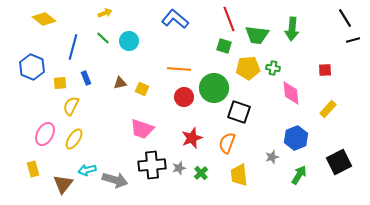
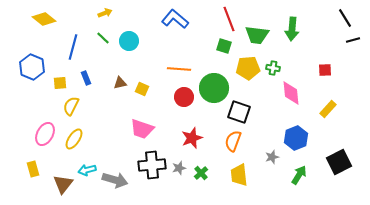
orange semicircle at (227, 143): moved 6 px right, 2 px up
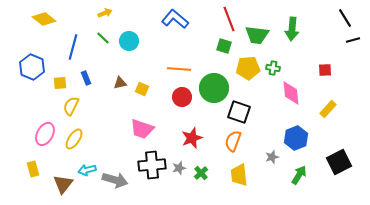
red circle at (184, 97): moved 2 px left
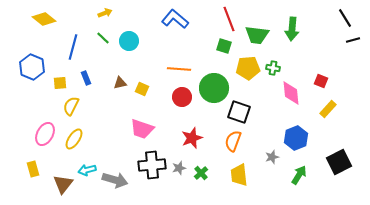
red square at (325, 70): moved 4 px left, 11 px down; rotated 24 degrees clockwise
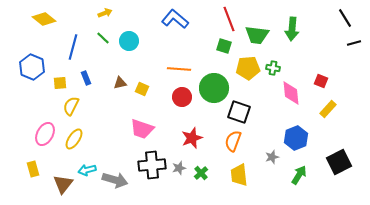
black line at (353, 40): moved 1 px right, 3 px down
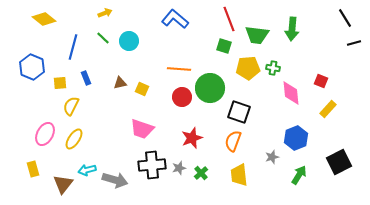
green circle at (214, 88): moved 4 px left
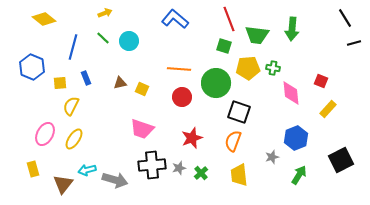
green circle at (210, 88): moved 6 px right, 5 px up
black square at (339, 162): moved 2 px right, 2 px up
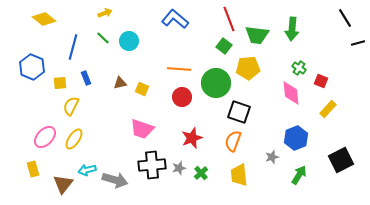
black line at (354, 43): moved 4 px right
green square at (224, 46): rotated 21 degrees clockwise
green cross at (273, 68): moved 26 px right; rotated 24 degrees clockwise
pink ellipse at (45, 134): moved 3 px down; rotated 15 degrees clockwise
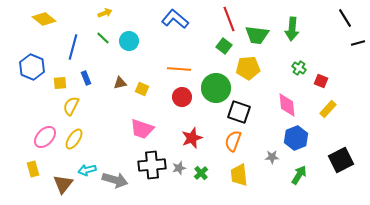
green circle at (216, 83): moved 5 px down
pink diamond at (291, 93): moved 4 px left, 12 px down
gray star at (272, 157): rotated 16 degrees clockwise
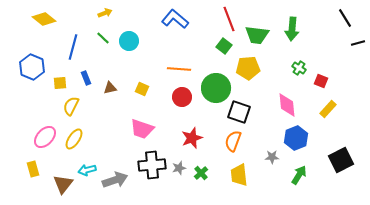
brown triangle at (120, 83): moved 10 px left, 5 px down
gray arrow at (115, 180): rotated 35 degrees counterclockwise
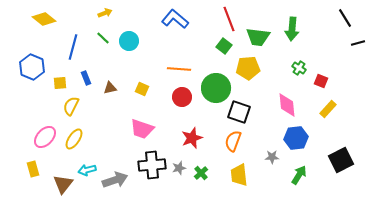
green trapezoid at (257, 35): moved 1 px right, 2 px down
blue hexagon at (296, 138): rotated 15 degrees clockwise
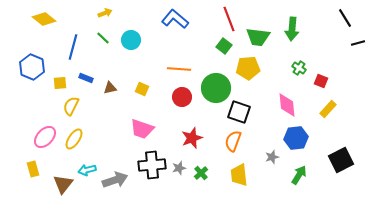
cyan circle at (129, 41): moved 2 px right, 1 px up
blue rectangle at (86, 78): rotated 48 degrees counterclockwise
gray star at (272, 157): rotated 16 degrees counterclockwise
